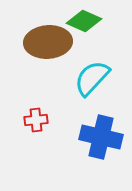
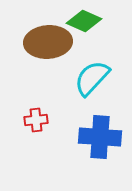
blue cross: moved 1 px left; rotated 9 degrees counterclockwise
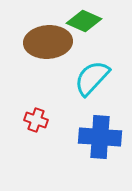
red cross: rotated 25 degrees clockwise
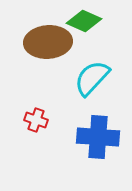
blue cross: moved 2 px left
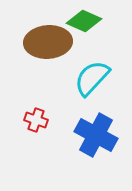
blue cross: moved 2 px left, 2 px up; rotated 24 degrees clockwise
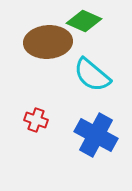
cyan semicircle: moved 3 px up; rotated 93 degrees counterclockwise
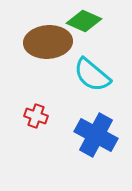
red cross: moved 4 px up
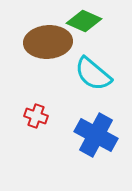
cyan semicircle: moved 1 px right, 1 px up
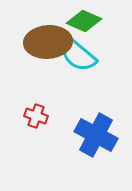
cyan semicircle: moved 15 px left, 19 px up
